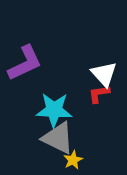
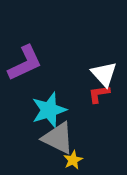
cyan star: moved 5 px left; rotated 21 degrees counterclockwise
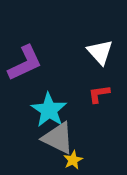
white triangle: moved 4 px left, 22 px up
cyan star: rotated 21 degrees counterclockwise
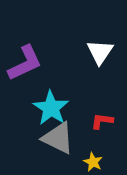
white triangle: rotated 16 degrees clockwise
red L-shape: moved 3 px right, 27 px down; rotated 15 degrees clockwise
cyan star: moved 2 px right, 2 px up
yellow star: moved 20 px right, 2 px down; rotated 18 degrees counterclockwise
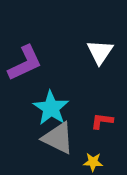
yellow star: rotated 24 degrees counterclockwise
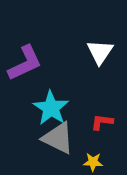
red L-shape: moved 1 px down
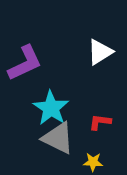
white triangle: rotated 24 degrees clockwise
red L-shape: moved 2 px left
